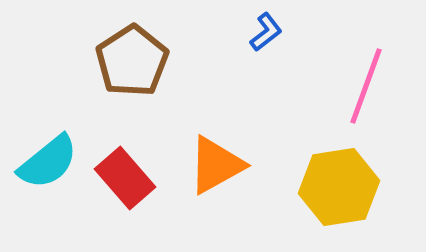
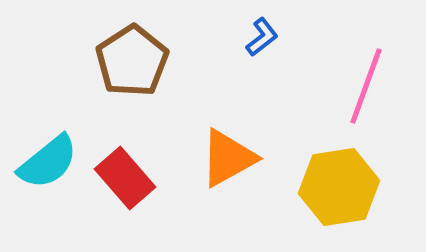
blue L-shape: moved 4 px left, 5 px down
orange triangle: moved 12 px right, 7 px up
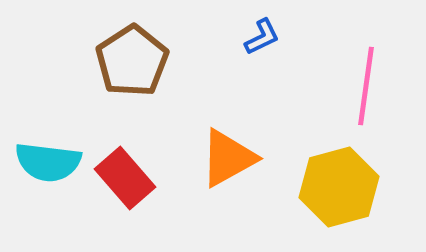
blue L-shape: rotated 12 degrees clockwise
pink line: rotated 12 degrees counterclockwise
cyan semicircle: rotated 46 degrees clockwise
yellow hexagon: rotated 6 degrees counterclockwise
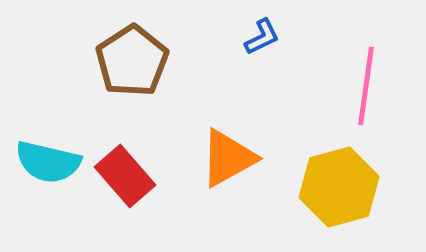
cyan semicircle: rotated 6 degrees clockwise
red rectangle: moved 2 px up
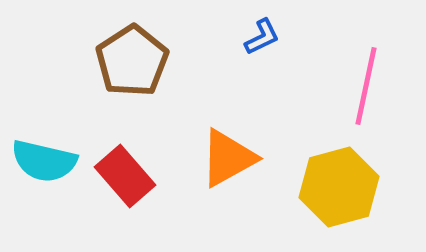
pink line: rotated 4 degrees clockwise
cyan semicircle: moved 4 px left, 1 px up
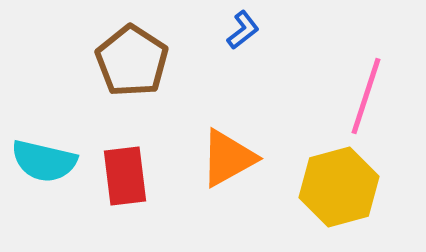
blue L-shape: moved 19 px left, 7 px up; rotated 12 degrees counterclockwise
brown pentagon: rotated 6 degrees counterclockwise
pink line: moved 10 px down; rotated 6 degrees clockwise
red rectangle: rotated 34 degrees clockwise
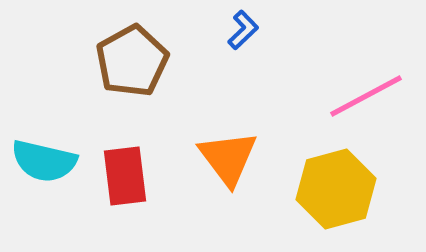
blue L-shape: rotated 6 degrees counterclockwise
brown pentagon: rotated 10 degrees clockwise
pink line: rotated 44 degrees clockwise
orange triangle: rotated 38 degrees counterclockwise
yellow hexagon: moved 3 px left, 2 px down
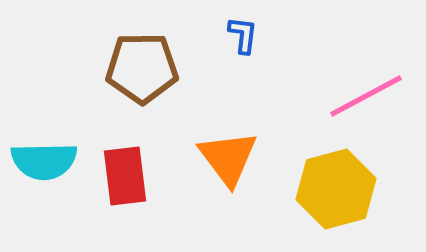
blue L-shape: moved 5 px down; rotated 39 degrees counterclockwise
brown pentagon: moved 10 px right, 7 px down; rotated 28 degrees clockwise
cyan semicircle: rotated 14 degrees counterclockwise
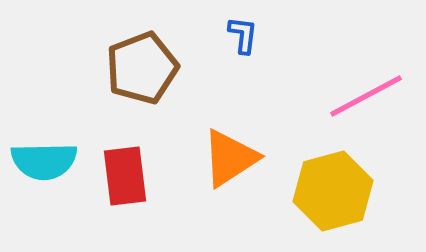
brown pentagon: rotated 20 degrees counterclockwise
orange triangle: moved 2 px right; rotated 34 degrees clockwise
yellow hexagon: moved 3 px left, 2 px down
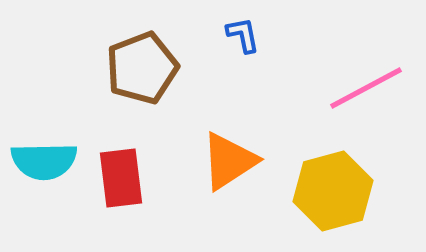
blue L-shape: rotated 18 degrees counterclockwise
pink line: moved 8 px up
orange triangle: moved 1 px left, 3 px down
red rectangle: moved 4 px left, 2 px down
